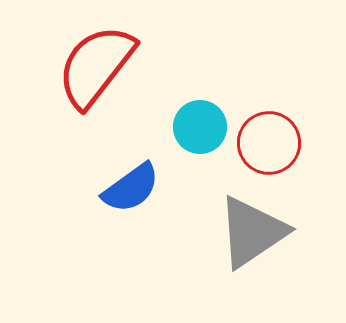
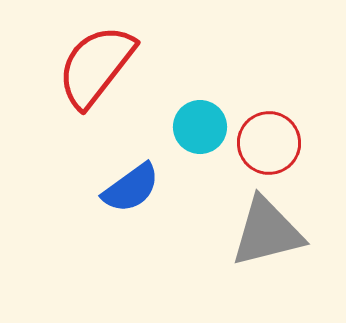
gray triangle: moved 15 px right; rotated 20 degrees clockwise
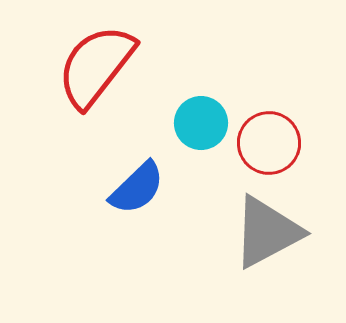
cyan circle: moved 1 px right, 4 px up
blue semicircle: moved 6 px right; rotated 8 degrees counterclockwise
gray triangle: rotated 14 degrees counterclockwise
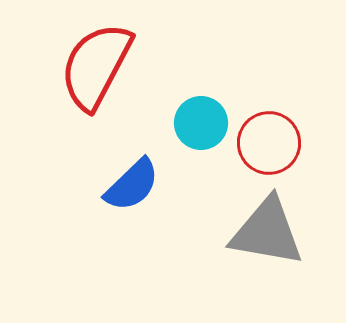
red semicircle: rotated 10 degrees counterclockwise
blue semicircle: moved 5 px left, 3 px up
gray triangle: rotated 38 degrees clockwise
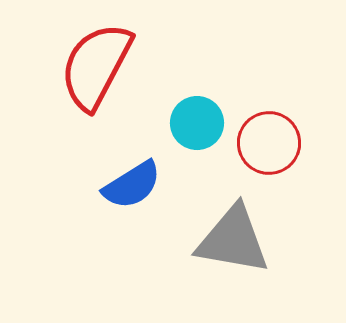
cyan circle: moved 4 px left
blue semicircle: rotated 12 degrees clockwise
gray triangle: moved 34 px left, 8 px down
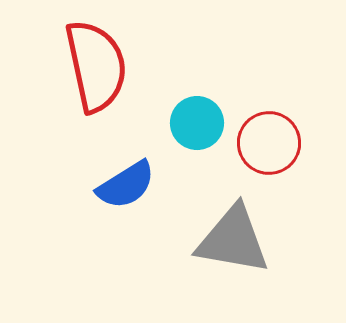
red semicircle: rotated 140 degrees clockwise
blue semicircle: moved 6 px left
